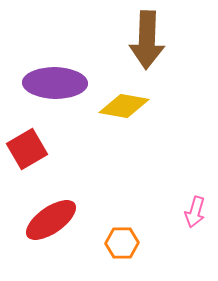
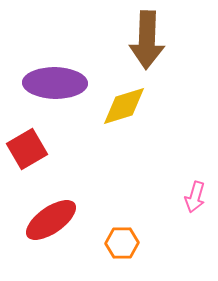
yellow diamond: rotated 27 degrees counterclockwise
pink arrow: moved 15 px up
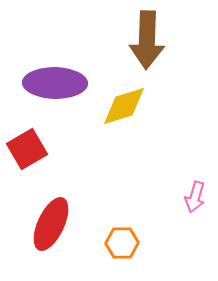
red ellipse: moved 4 px down; rotated 30 degrees counterclockwise
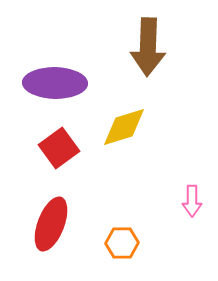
brown arrow: moved 1 px right, 7 px down
yellow diamond: moved 21 px down
red square: moved 32 px right, 1 px up; rotated 6 degrees counterclockwise
pink arrow: moved 3 px left, 4 px down; rotated 16 degrees counterclockwise
red ellipse: rotated 4 degrees counterclockwise
